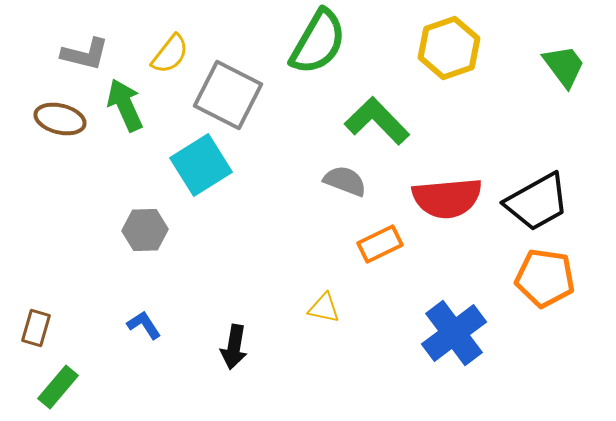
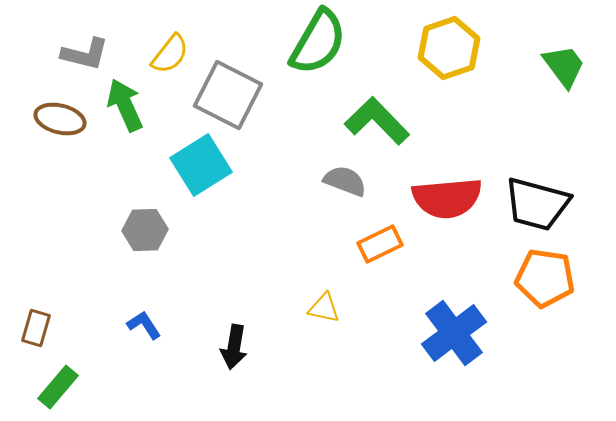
black trapezoid: moved 2 px down; rotated 44 degrees clockwise
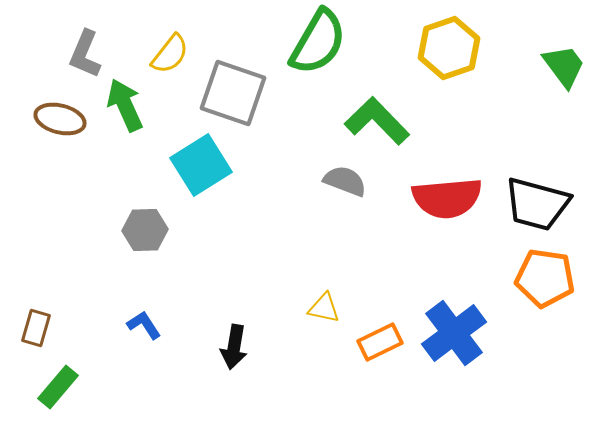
gray L-shape: rotated 99 degrees clockwise
gray square: moved 5 px right, 2 px up; rotated 8 degrees counterclockwise
orange rectangle: moved 98 px down
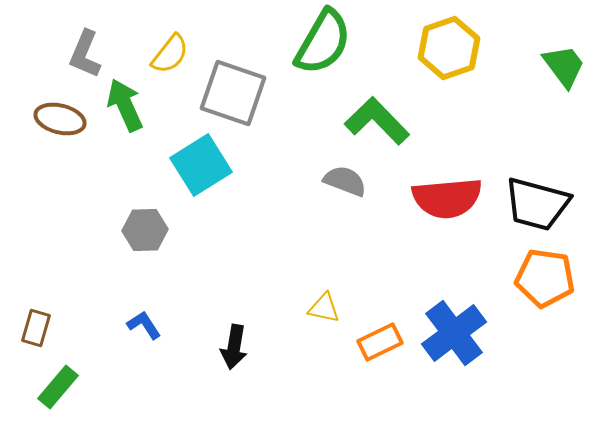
green semicircle: moved 5 px right
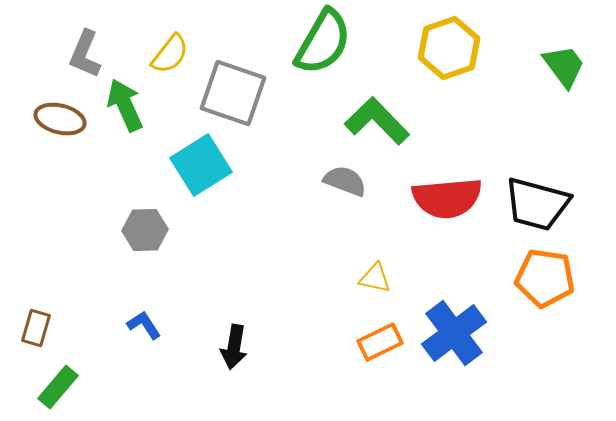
yellow triangle: moved 51 px right, 30 px up
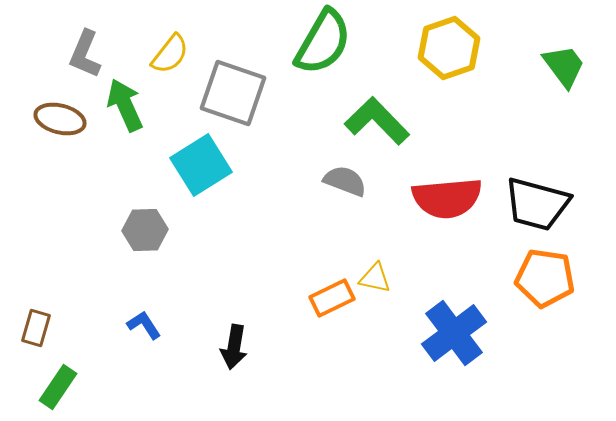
orange rectangle: moved 48 px left, 44 px up
green rectangle: rotated 6 degrees counterclockwise
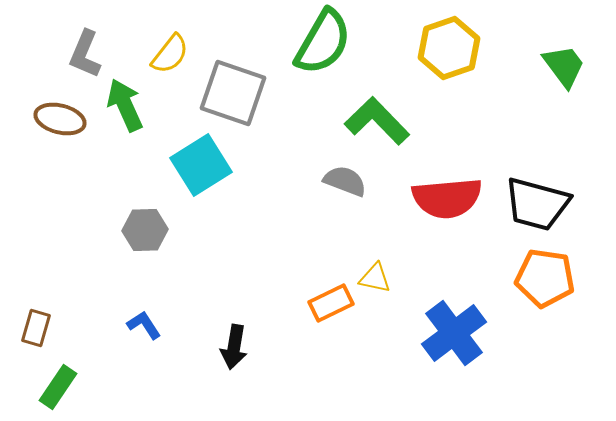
orange rectangle: moved 1 px left, 5 px down
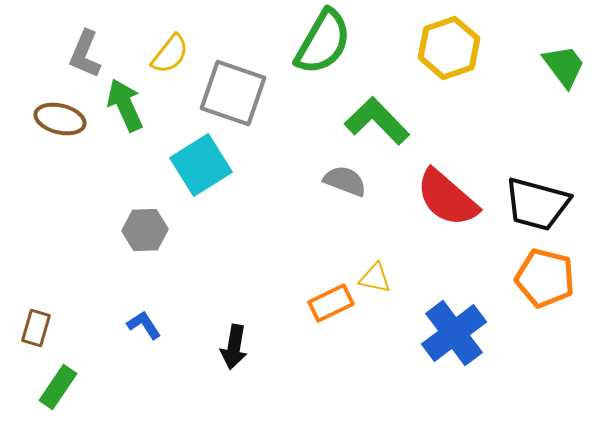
red semicircle: rotated 46 degrees clockwise
orange pentagon: rotated 6 degrees clockwise
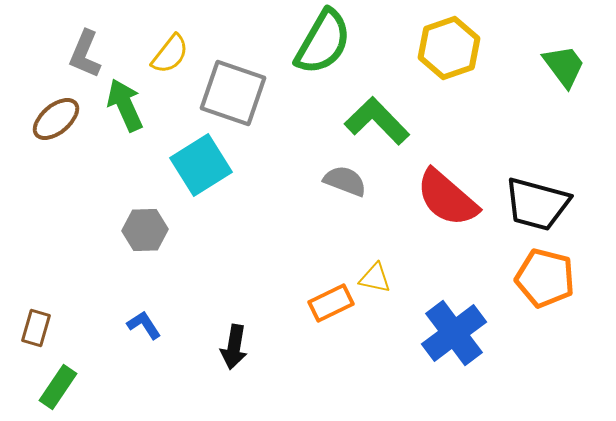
brown ellipse: moved 4 px left; rotated 54 degrees counterclockwise
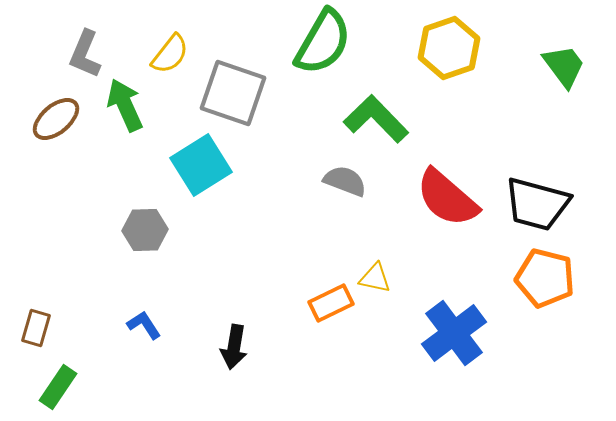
green L-shape: moved 1 px left, 2 px up
